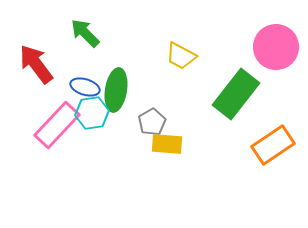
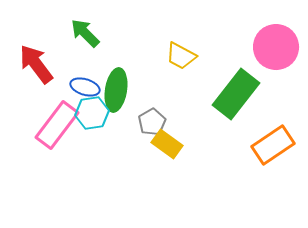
pink rectangle: rotated 6 degrees counterclockwise
yellow rectangle: rotated 32 degrees clockwise
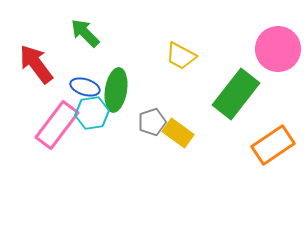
pink circle: moved 2 px right, 2 px down
gray pentagon: rotated 12 degrees clockwise
yellow rectangle: moved 11 px right, 11 px up
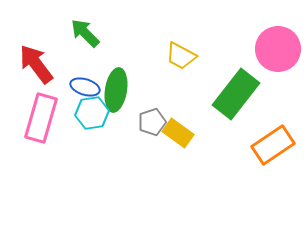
pink rectangle: moved 16 px left, 7 px up; rotated 21 degrees counterclockwise
